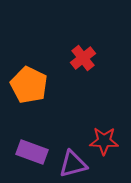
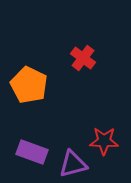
red cross: rotated 15 degrees counterclockwise
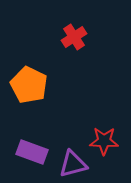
red cross: moved 9 px left, 21 px up; rotated 20 degrees clockwise
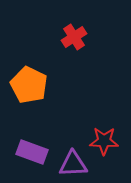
purple triangle: rotated 12 degrees clockwise
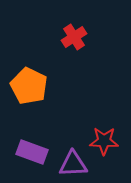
orange pentagon: moved 1 px down
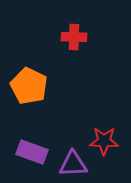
red cross: rotated 35 degrees clockwise
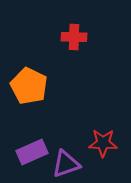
red star: moved 1 px left, 2 px down
purple rectangle: rotated 44 degrees counterclockwise
purple triangle: moved 7 px left; rotated 16 degrees counterclockwise
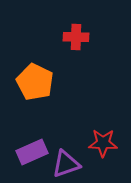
red cross: moved 2 px right
orange pentagon: moved 6 px right, 4 px up
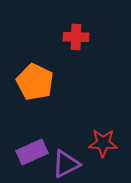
purple triangle: rotated 8 degrees counterclockwise
